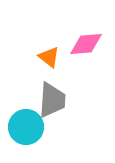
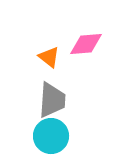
cyan circle: moved 25 px right, 9 px down
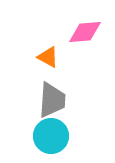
pink diamond: moved 1 px left, 12 px up
orange triangle: moved 1 px left; rotated 10 degrees counterclockwise
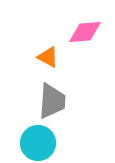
gray trapezoid: moved 1 px down
cyan circle: moved 13 px left, 7 px down
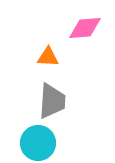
pink diamond: moved 4 px up
orange triangle: rotated 25 degrees counterclockwise
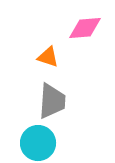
orange triangle: rotated 15 degrees clockwise
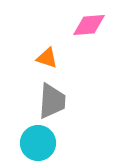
pink diamond: moved 4 px right, 3 px up
orange triangle: moved 1 px left, 1 px down
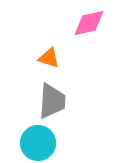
pink diamond: moved 2 px up; rotated 8 degrees counterclockwise
orange triangle: moved 2 px right
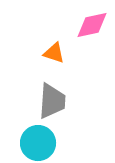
pink diamond: moved 3 px right, 2 px down
orange triangle: moved 5 px right, 5 px up
